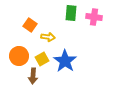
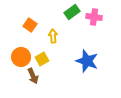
green rectangle: moved 1 px right, 1 px up; rotated 49 degrees clockwise
yellow arrow: moved 5 px right, 1 px up; rotated 104 degrees counterclockwise
orange circle: moved 2 px right, 1 px down
blue star: moved 22 px right; rotated 15 degrees counterclockwise
brown arrow: rotated 28 degrees counterclockwise
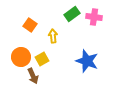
green rectangle: moved 2 px down
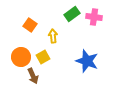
yellow square: moved 1 px right, 2 px up
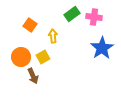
blue star: moved 15 px right, 13 px up; rotated 20 degrees clockwise
